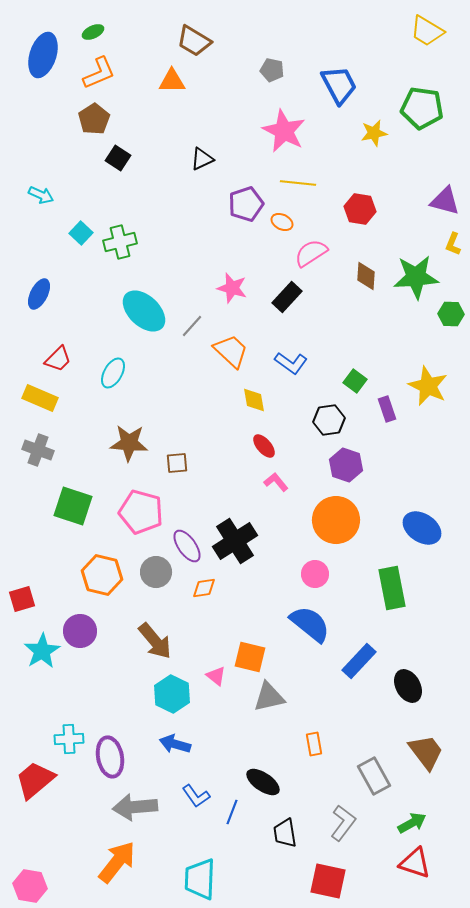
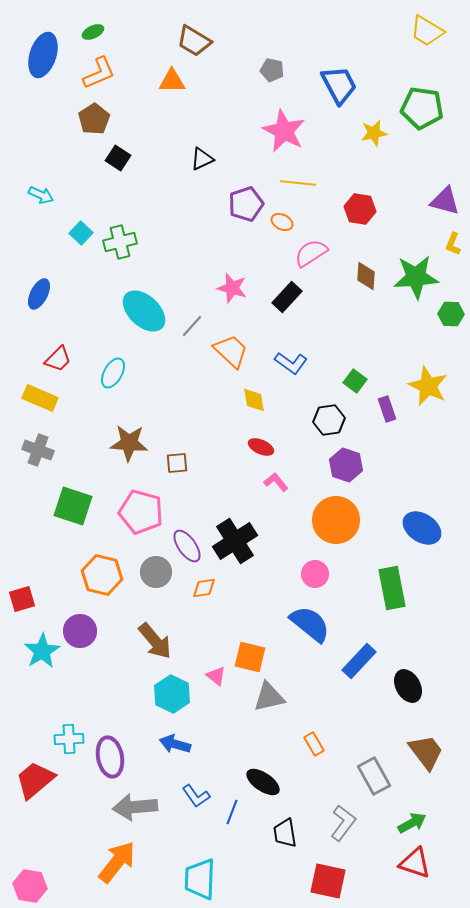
red ellipse at (264, 446): moved 3 px left, 1 px down; rotated 25 degrees counterclockwise
orange rectangle at (314, 744): rotated 20 degrees counterclockwise
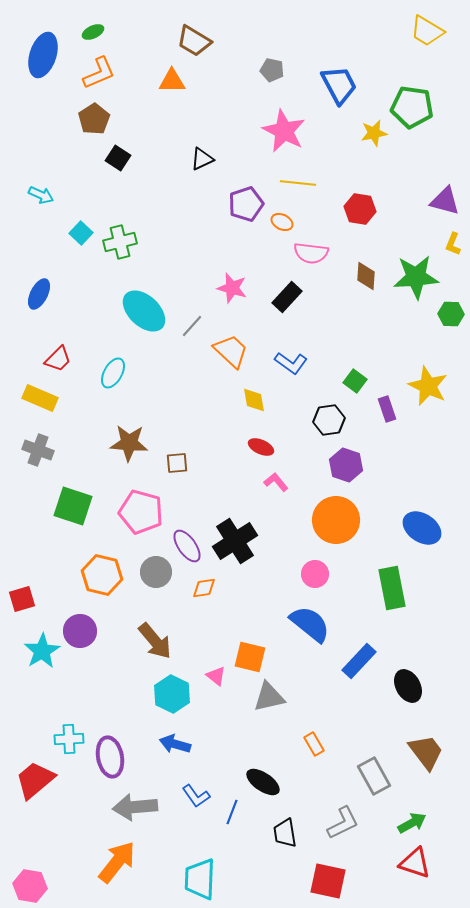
green pentagon at (422, 108): moved 10 px left, 1 px up
pink semicircle at (311, 253): rotated 140 degrees counterclockwise
gray L-shape at (343, 823): rotated 27 degrees clockwise
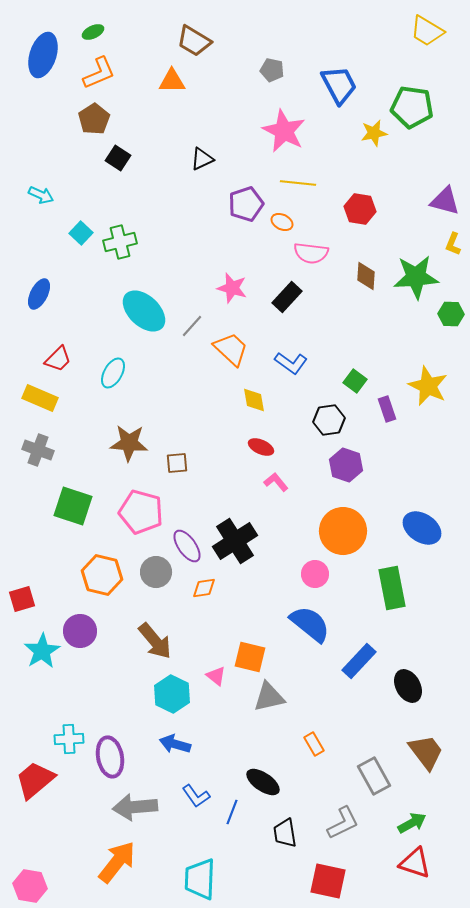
orange trapezoid at (231, 351): moved 2 px up
orange circle at (336, 520): moved 7 px right, 11 px down
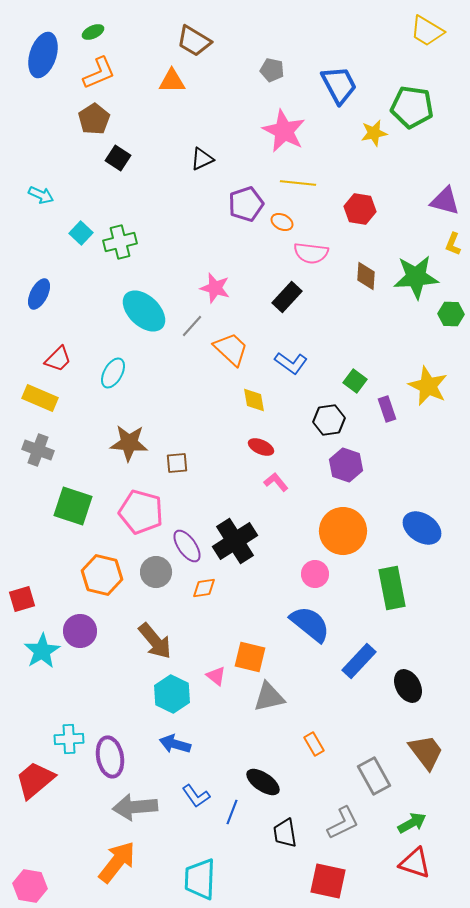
pink star at (232, 288): moved 17 px left
